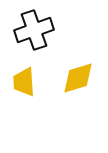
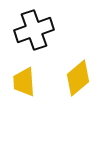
yellow diamond: rotated 24 degrees counterclockwise
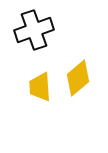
yellow trapezoid: moved 16 px right, 5 px down
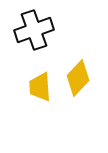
yellow diamond: rotated 6 degrees counterclockwise
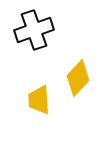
yellow trapezoid: moved 1 px left, 13 px down
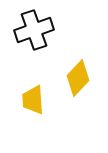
yellow trapezoid: moved 6 px left
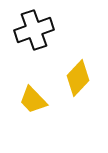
yellow trapezoid: rotated 40 degrees counterclockwise
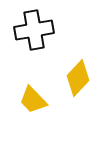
black cross: rotated 9 degrees clockwise
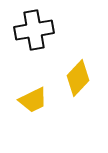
yellow trapezoid: rotated 72 degrees counterclockwise
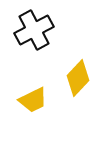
black cross: rotated 18 degrees counterclockwise
